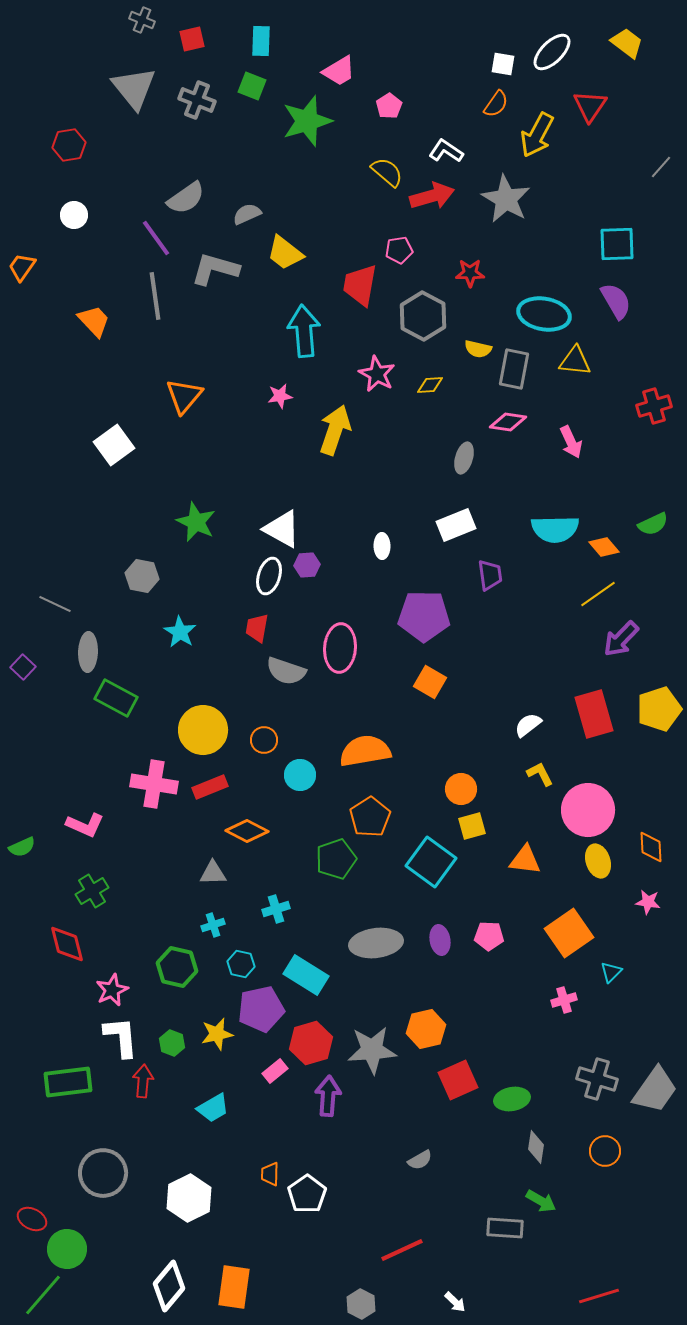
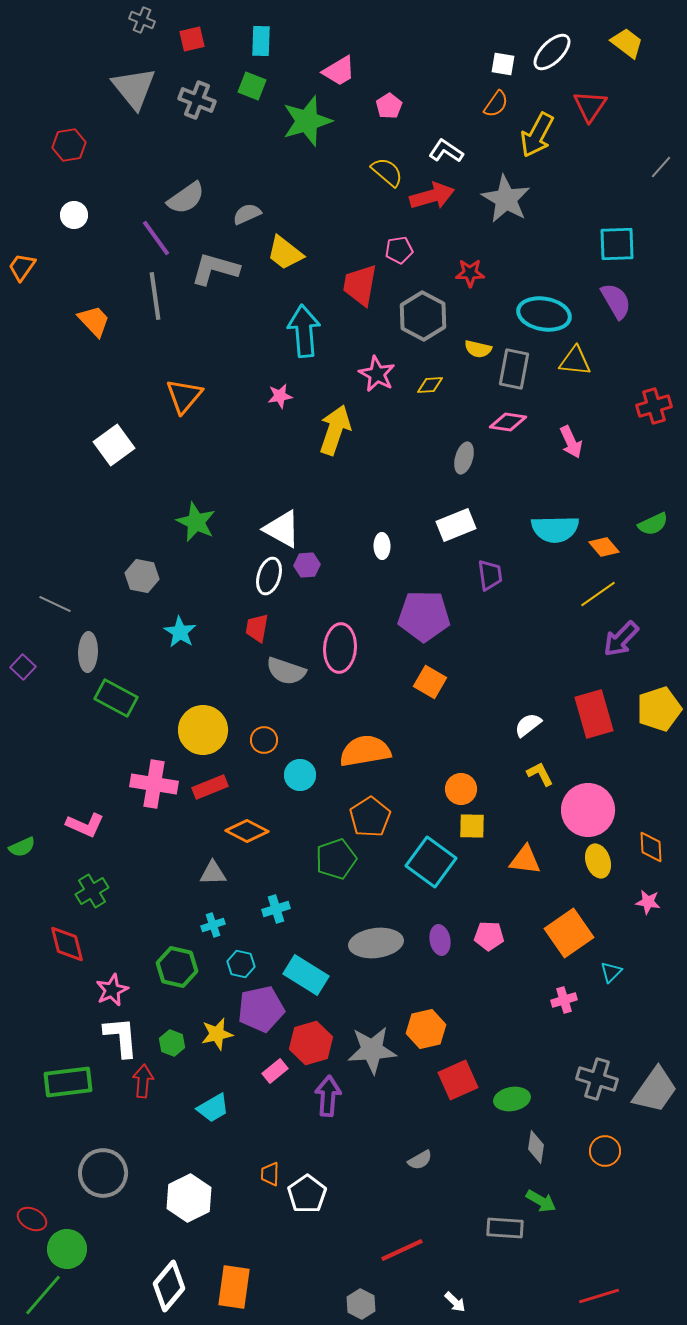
yellow square at (472, 826): rotated 16 degrees clockwise
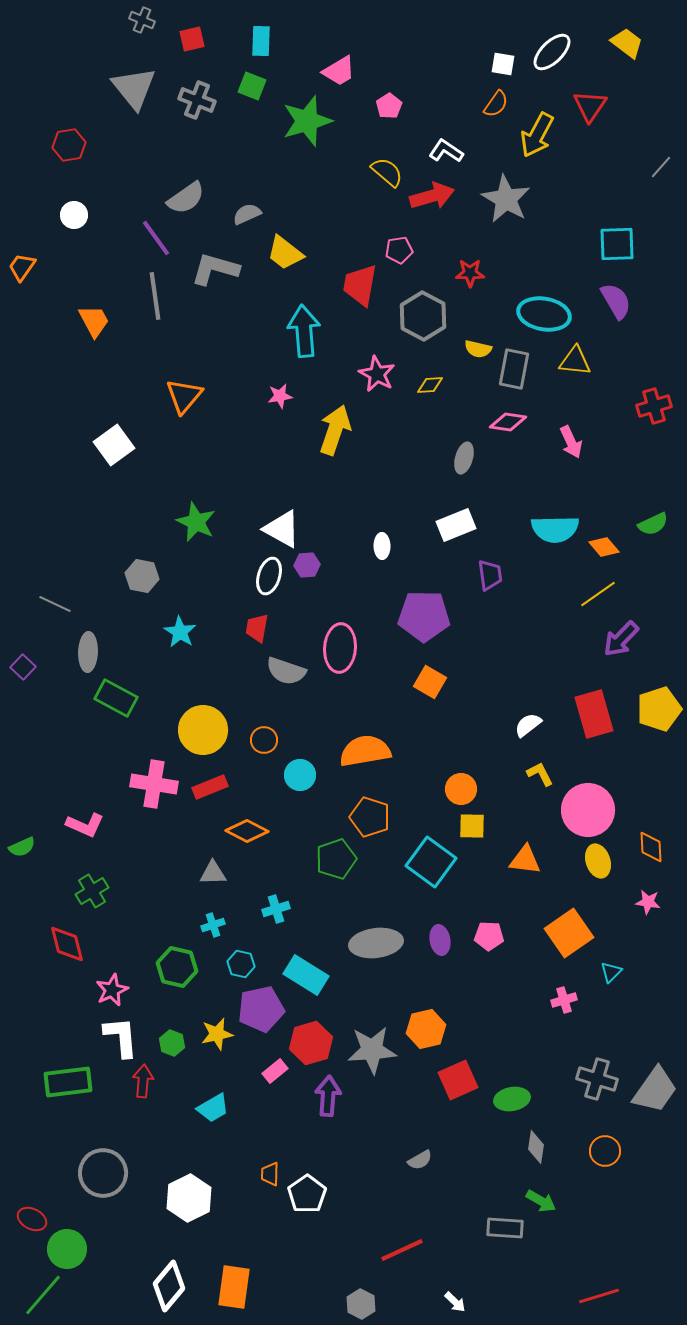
orange trapezoid at (94, 321): rotated 15 degrees clockwise
orange pentagon at (370, 817): rotated 21 degrees counterclockwise
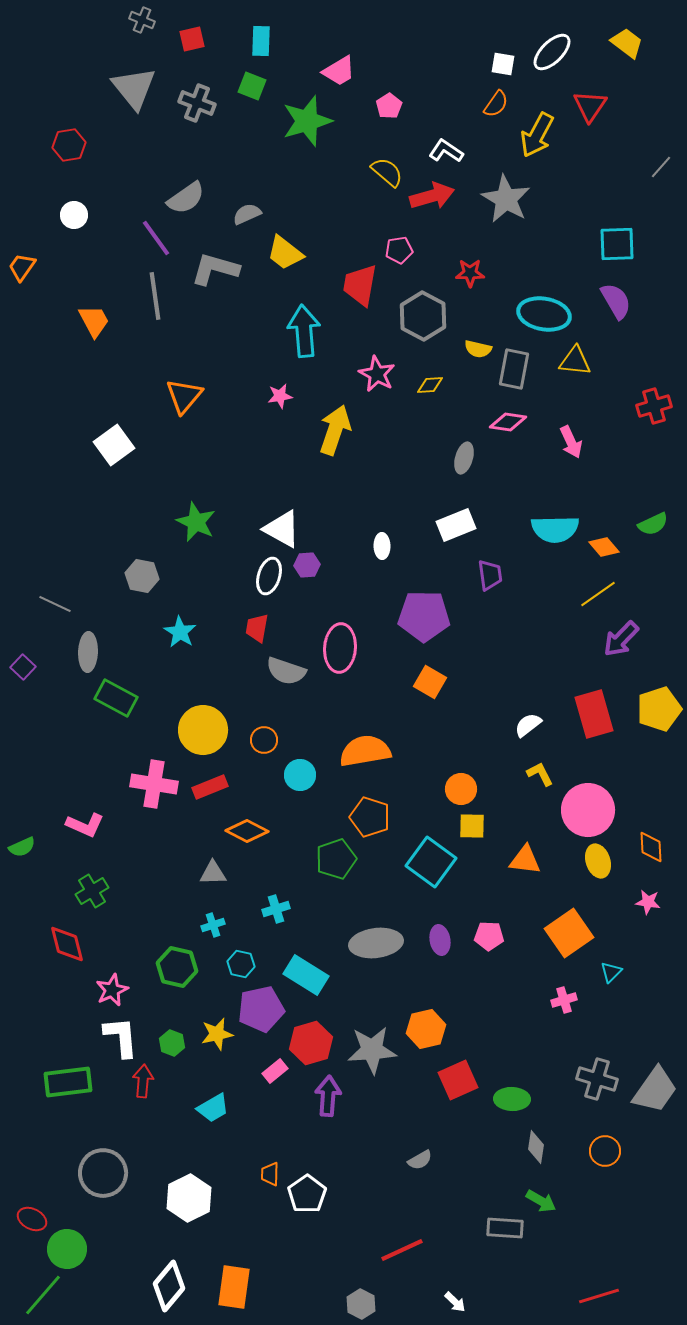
gray cross at (197, 100): moved 3 px down
green ellipse at (512, 1099): rotated 12 degrees clockwise
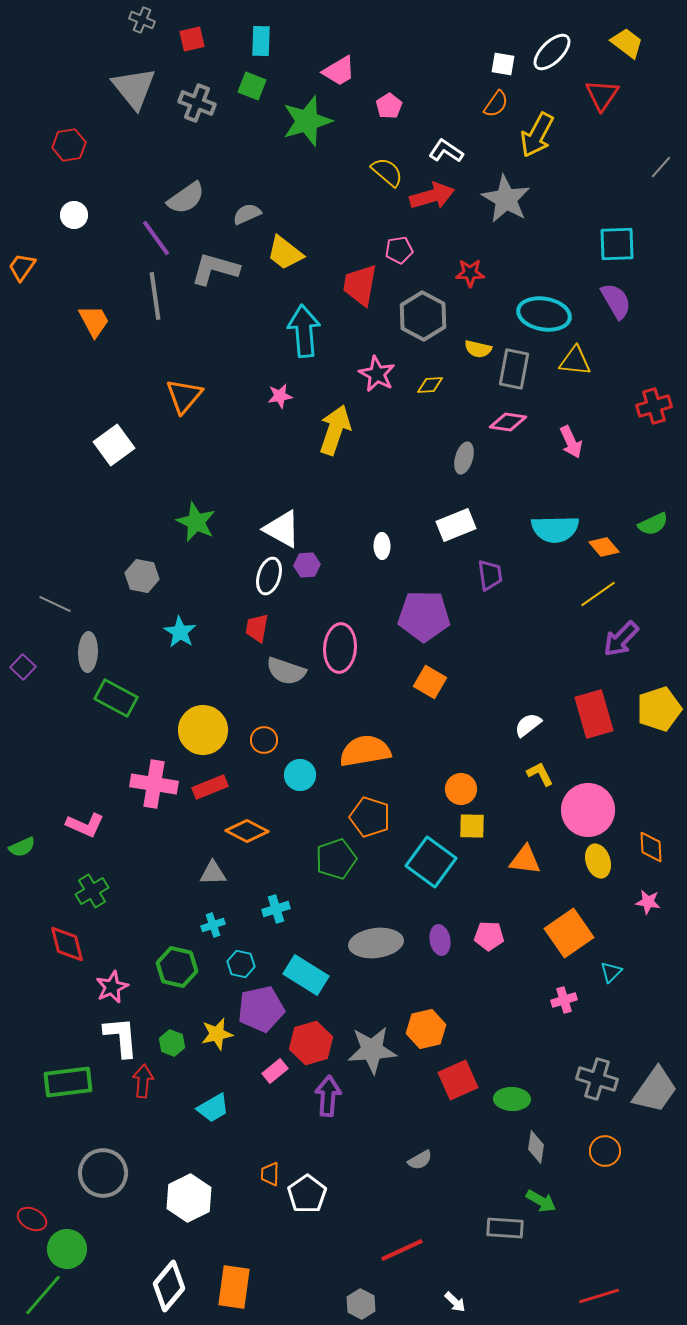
red triangle at (590, 106): moved 12 px right, 11 px up
pink star at (112, 990): moved 3 px up
